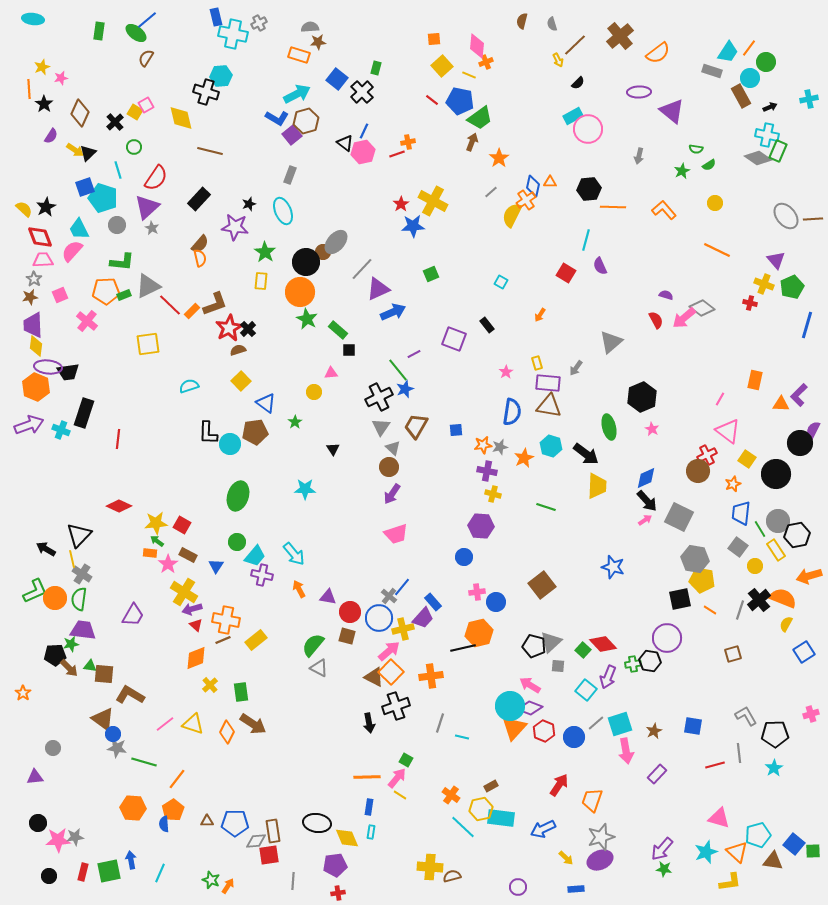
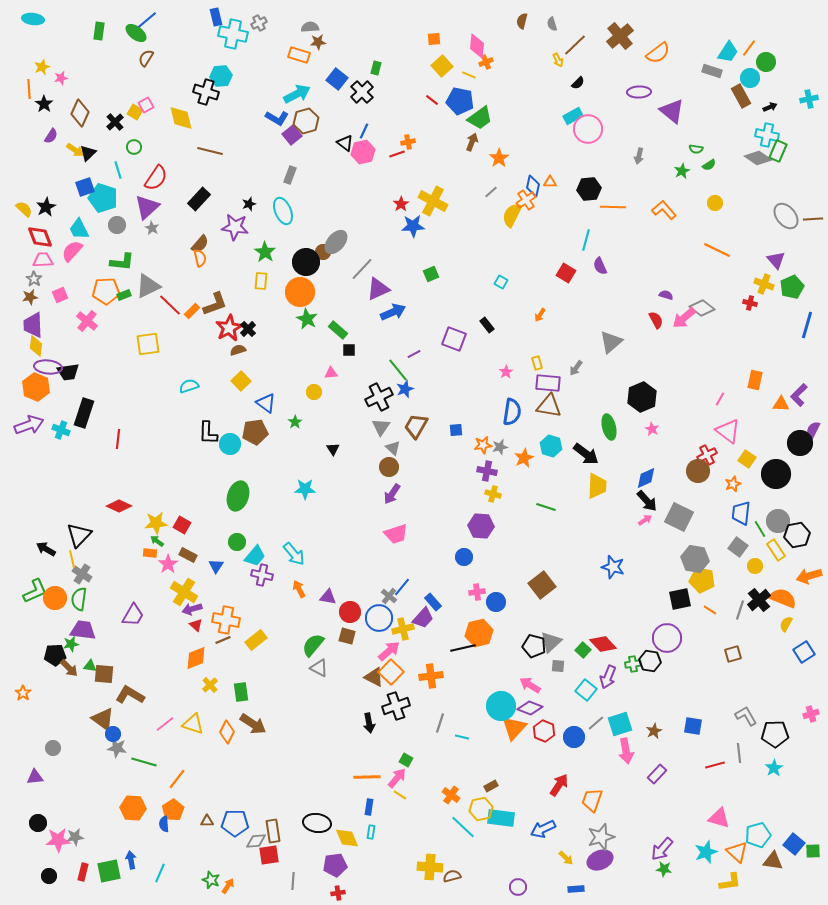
cyan circle at (510, 706): moved 9 px left
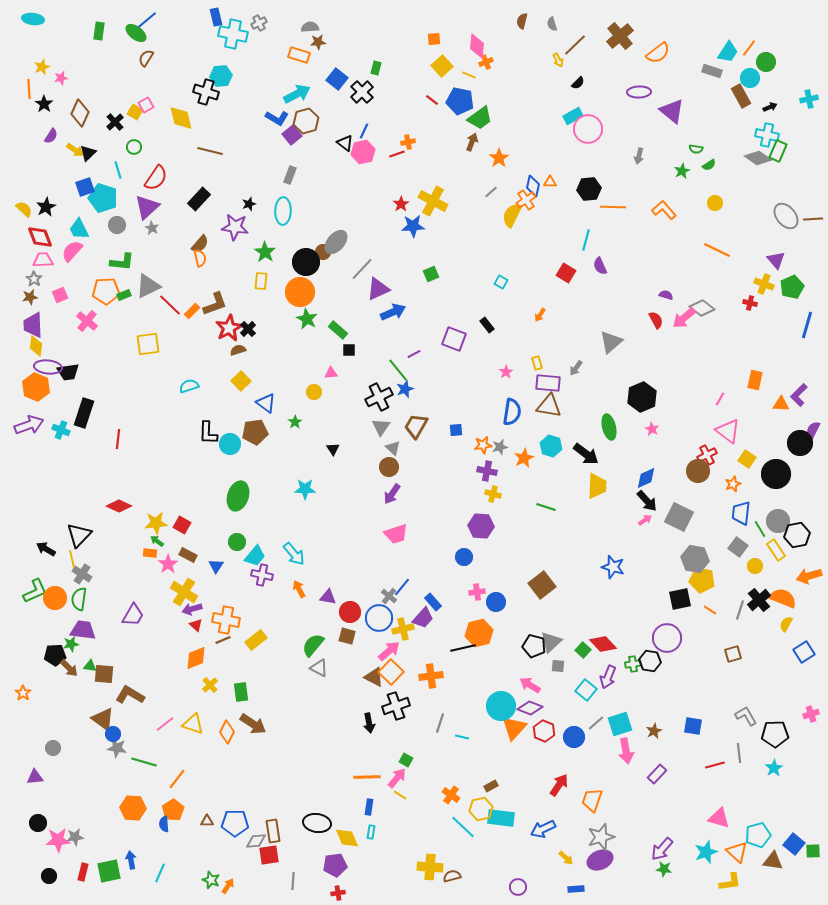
cyan ellipse at (283, 211): rotated 24 degrees clockwise
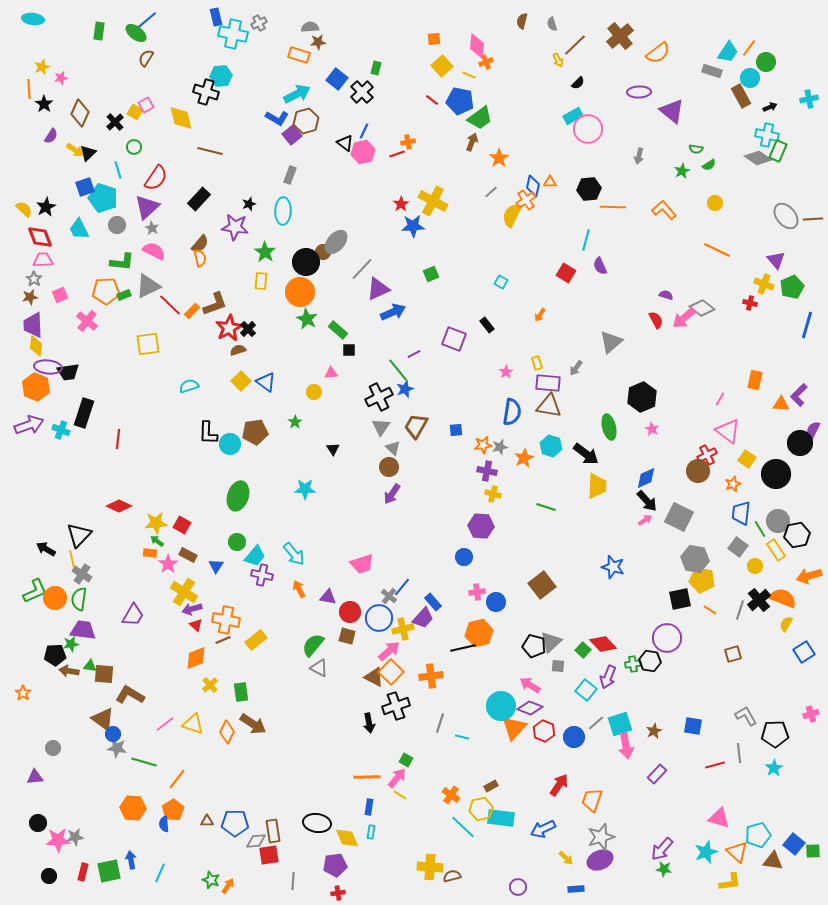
pink semicircle at (72, 251): moved 82 px right; rotated 75 degrees clockwise
blue triangle at (266, 403): moved 21 px up
pink trapezoid at (396, 534): moved 34 px left, 30 px down
brown arrow at (69, 668): moved 3 px down; rotated 144 degrees clockwise
pink arrow at (626, 751): moved 5 px up
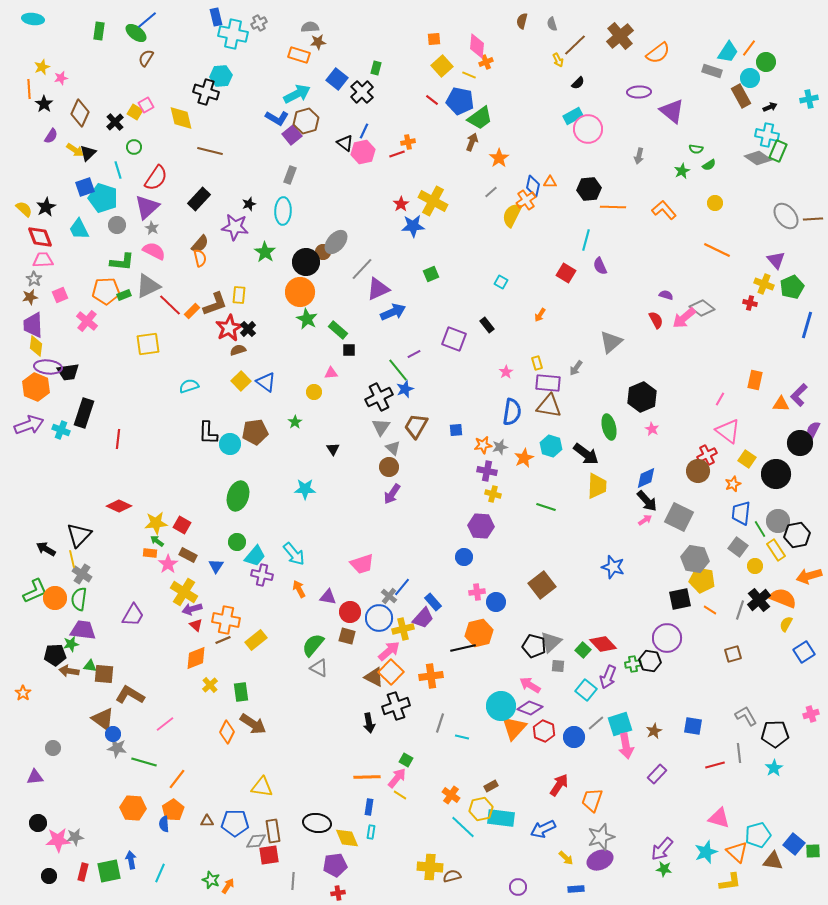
yellow rectangle at (261, 281): moved 22 px left, 14 px down
yellow triangle at (193, 724): moved 69 px right, 63 px down; rotated 10 degrees counterclockwise
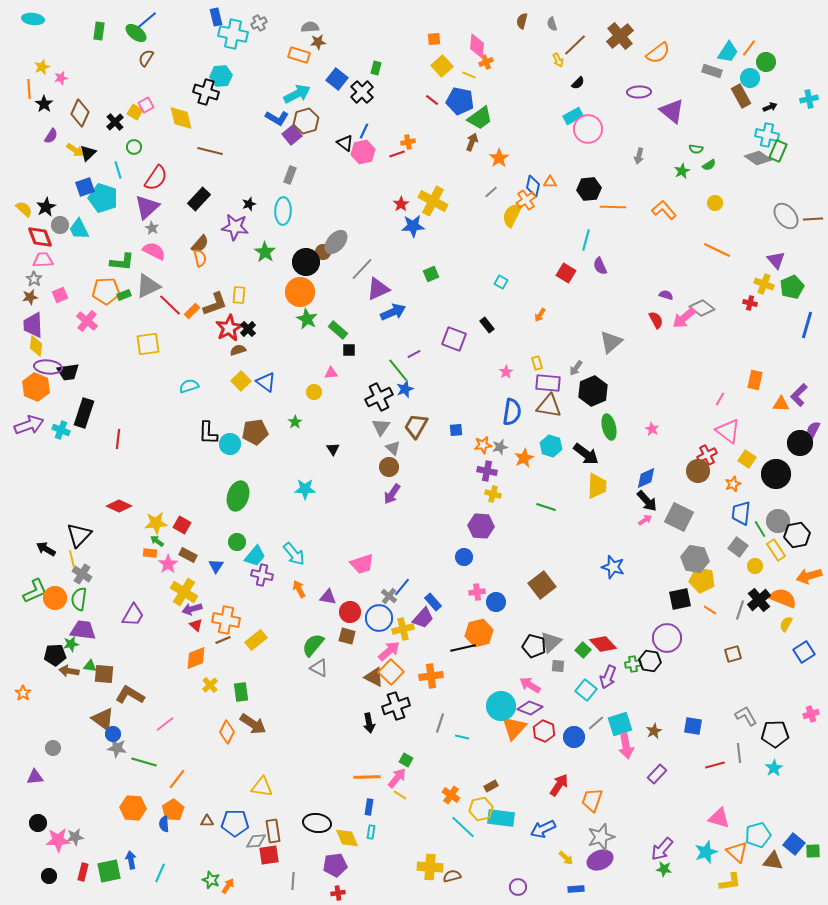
gray circle at (117, 225): moved 57 px left
black hexagon at (642, 397): moved 49 px left, 6 px up
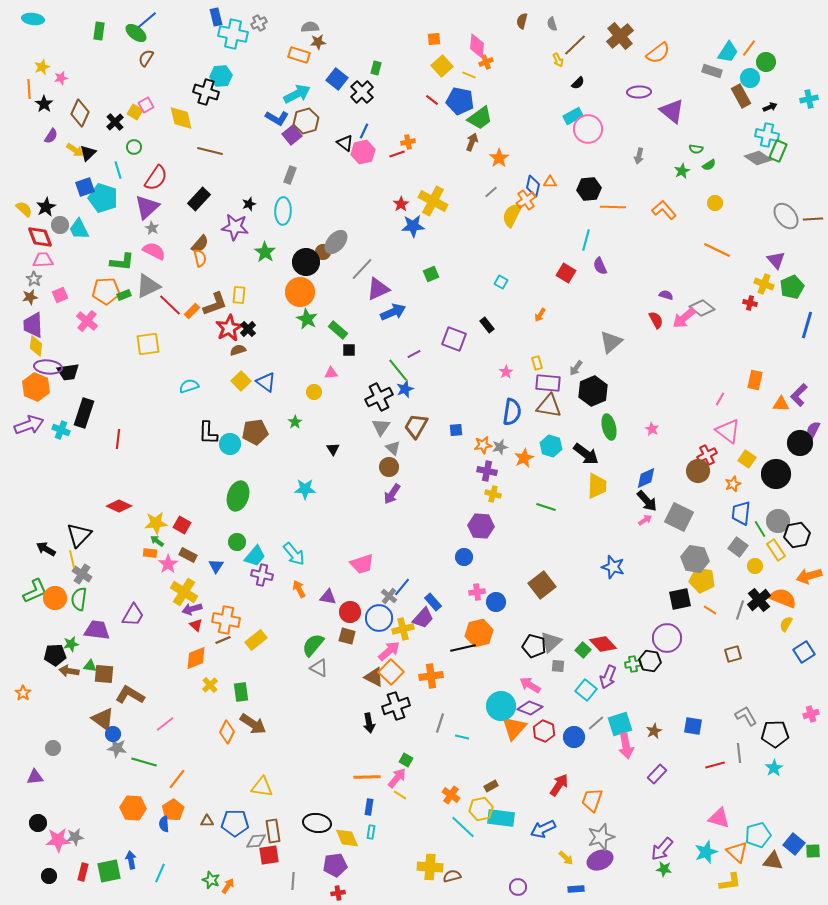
purple trapezoid at (83, 630): moved 14 px right
